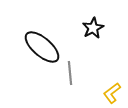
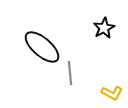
black star: moved 11 px right
yellow L-shape: rotated 115 degrees counterclockwise
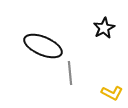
black ellipse: moved 1 px right, 1 px up; rotated 18 degrees counterclockwise
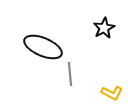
black ellipse: moved 1 px down
gray line: moved 1 px down
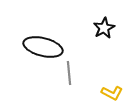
black ellipse: rotated 9 degrees counterclockwise
gray line: moved 1 px left, 1 px up
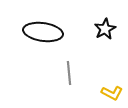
black star: moved 1 px right, 1 px down
black ellipse: moved 15 px up; rotated 6 degrees counterclockwise
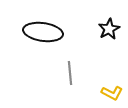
black star: moved 4 px right
gray line: moved 1 px right
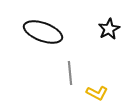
black ellipse: rotated 12 degrees clockwise
yellow L-shape: moved 15 px left
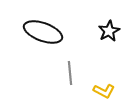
black star: moved 2 px down
yellow L-shape: moved 7 px right, 2 px up
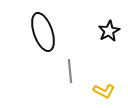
black ellipse: rotated 51 degrees clockwise
gray line: moved 2 px up
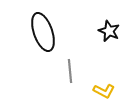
black star: rotated 20 degrees counterclockwise
